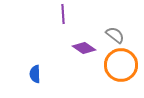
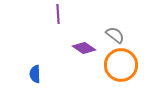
purple line: moved 5 px left
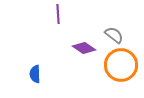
gray semicircle: moved 1 px left
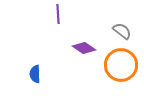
gray semicircle: moved 8 px right, 4 px up
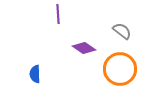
orange circle: moved 1 px left, 4 px down
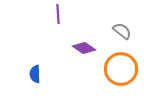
orange circle: moved 1 px right
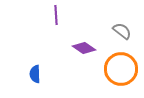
purple line: moved 2 px left, 1 px down
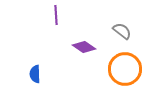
purple diamond: moved 1 px up
orange circle: moved 4 px right
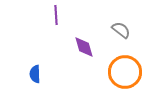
gray semicircle: moved 1 px left, 1 px up
purple diamond: rotated 40 degrees clockwise
orange circle: moved 3 px down
